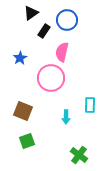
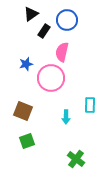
black triangle: moved 1 px down
blue star: moved 6 px right, 6 px down; rotated 16 degrees clockwise
green cross: moved 3 px left, 4 px down
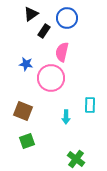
blue circle: moved 2 px up
blue star: rotated 24 degrees clockwise
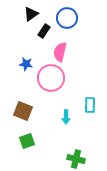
pink semicircle: moved 2 px left
green cross: rotated 24 degrees counterclockwise
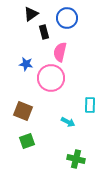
black rectangle: moved 1 px down; rotated 48 degrees counterclockwise
cyan arrow: moved 2 px right, 5 px down; rotated 64 degrees counterclockwise
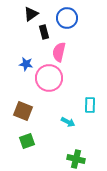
pink semicircle: moved 1 px left
pink circle: moved 2 px left
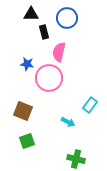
black triangle: rotated 35 degrees clockwise
blue star: moved 1 px right
cyan rectangle: rotated 35 degrees clockwise
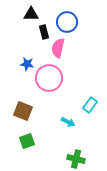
blue circle: moved 4 px down
pink semicircle: moved 1 px left, 4 px up
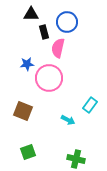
blue star: rotated 16 degrees counterclockwise
cyan arrow: moved 2 px up
green square: moved 1 px right, 11 px down
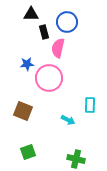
cyan rectangle: rotated 35 degrees counterclockwise
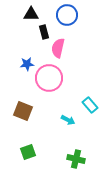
blue circle: moved 7 px up
cyan rectangle: rotated 42 degrees counterclockwise
